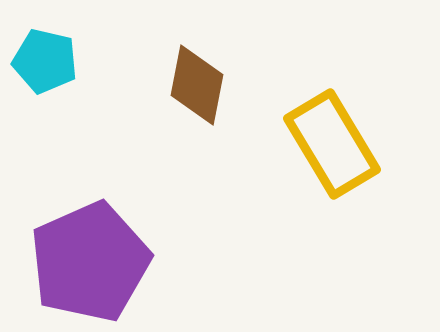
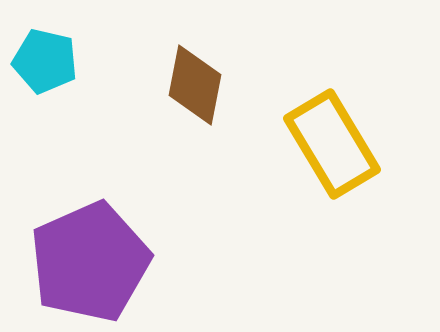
brown diamond: moved 2 px left
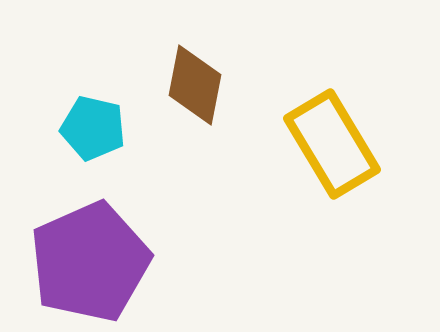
cyan pentagon: moved 48 px right, 67 px down
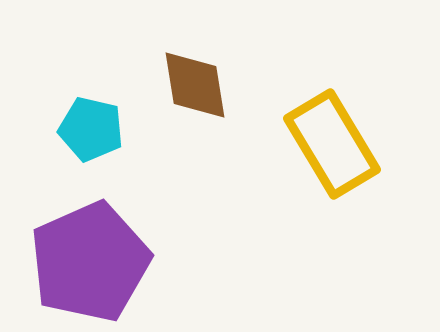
brown diamond: rotated 20 degrees counterclockwise
cyan pentagon: moved 2 px left, 1 px down
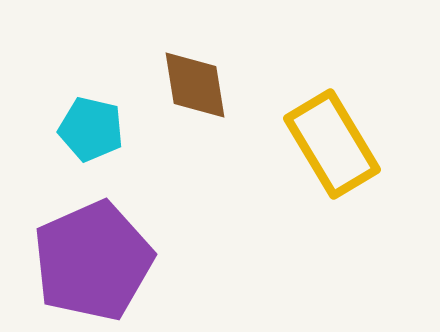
purple pentagon: moved 3 px right, 1 px up
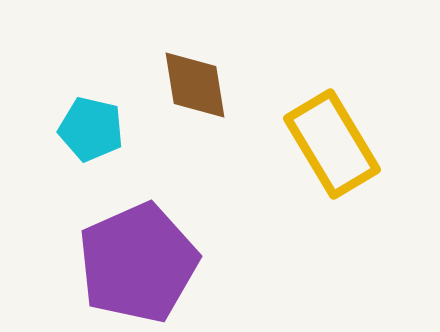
purple pentagon: moved 45 px right, 2 px down
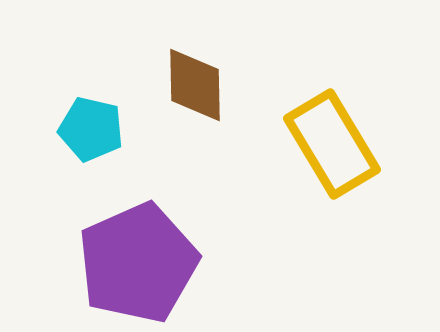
brown diamond: rotated 8 degrees clockwise
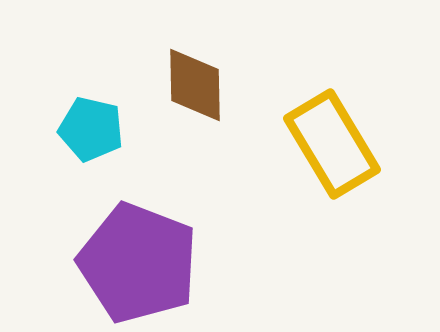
purple pentagon: rotated 27 degrees counterclockwise
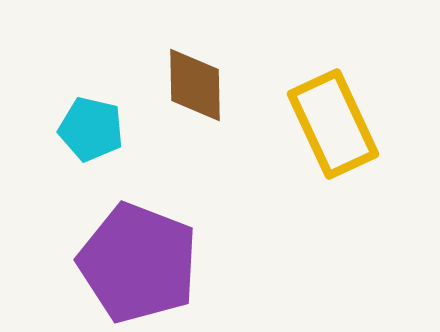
yellow rectangle: moved 1 px right, 20 px up; rotated 6 degrees clockwise
